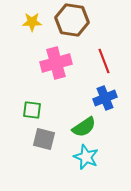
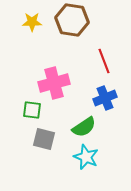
pink cross: moved 2 px left, 20 px down
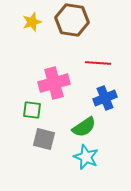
yellow star: rotated 18 degrees counterclockwise
red line: moved 6 px left, 2 px down; rotated 65 degrees counterclockwise
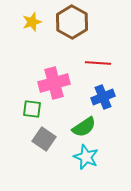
brown hexagon: moved 2 px down; rotated 20 degrees clockwise
blue cross: moved 2 px left, 1 px up
green square: moved 1 px up
gray square: rotated 20 degrees clockwise
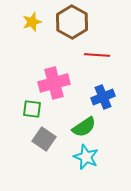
red line: moved 1 px left, 8 px up
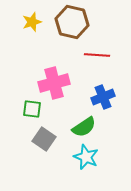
brown hexagon: rotated 16 degrees counterclockwise
